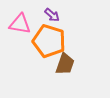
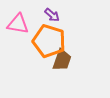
pink triangle: moved 2 px left
brown trapezoid: moved 3 px left, 4 px up
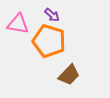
brown trapezoid: moved 7 px right, 15 px down; rotated 25 degrees clockwise
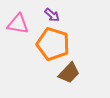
orange pentagon: moved 4 px right, 3 px down
brown trapezoid: moved 2 px up
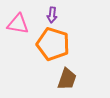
purple arrow: rotated 56 degrees clockwise
brown trapezoid: moved 2 px left, 6 px down; rotated 25 degrees counterclockwise
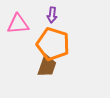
pink triangle: rotated 15 degrees counterclockwise
brown trapezoid: moved 20 px left, 13 px up
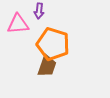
purple arrow: moved 13 px left, 4 px up
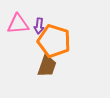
purple arrow: moved 15 px down
orange pentagon: moved 1 px right, 3 px up
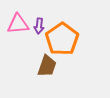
orange pentagon: moved 8 px right, 2 px up; rotated 20 degrees clockwise
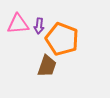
orange pentagon: rotated 16 degrees counterclockwise
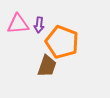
purple arrow: moved 1 px up
orange pentagon: moved 3 px down
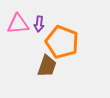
purple arrow: moved 1 px up
